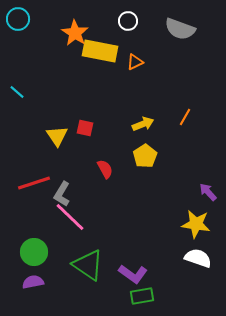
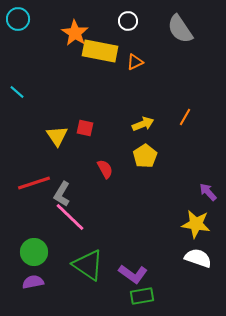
gray semicircle: rotated 36 degrees clockwise
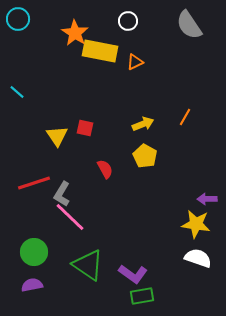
gray semicircle: moved 9 px right, 4 px up
yellow pentagon: rotated 10 degrees counterclockwise
purple arrow: moved 1 px left, 7 px down; rotated 48 degrees counterclockwise
purple semicircle: moved 1 px left, 3 px down
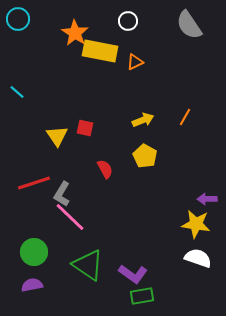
yellow arrow: moved 4 px up
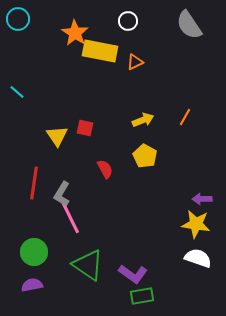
red line: rotated 64 degrees counterclockwise
purple arrow: moved 5 px left
pink line: rotated 20 degrees clockwise
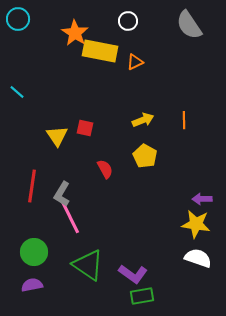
orange line: moved 1 px left, 3 px down; rotated 30 degrees counterclockwise
red line: moved 2 px left, 3 px down
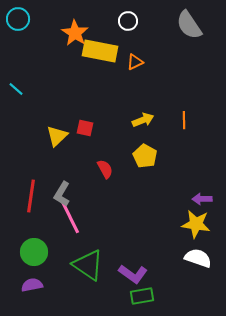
cyan line: moved 1 px left, 3 px up
yellow triangle: rotated 20 degrees clockwise
red line: moved 1 px left, 10 px down
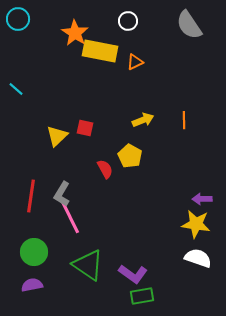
yellow pentagon: moved 15 px left
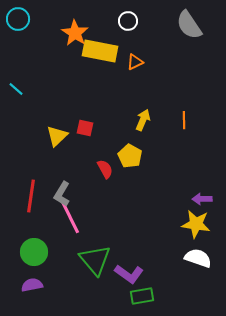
yellow arrow: rotated 45 degrees counterclockwise
green triangle: moved 7 px right, 5 px up; rotated 16 degrees clockwise
purple L-shape: moved 4 px left
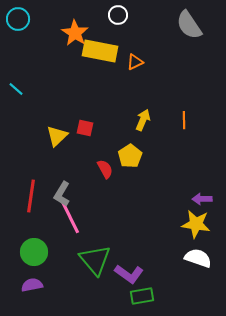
white circle: moved 10 px left, 6 px up
yellow pentagon: rotated 10 degrees clockwise
